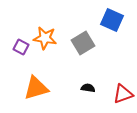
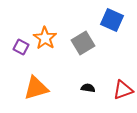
orange star: rotated 25 degrees clockwise
red triangle: moved 4 px up
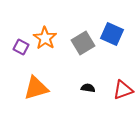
blue square: moved 14 px down
